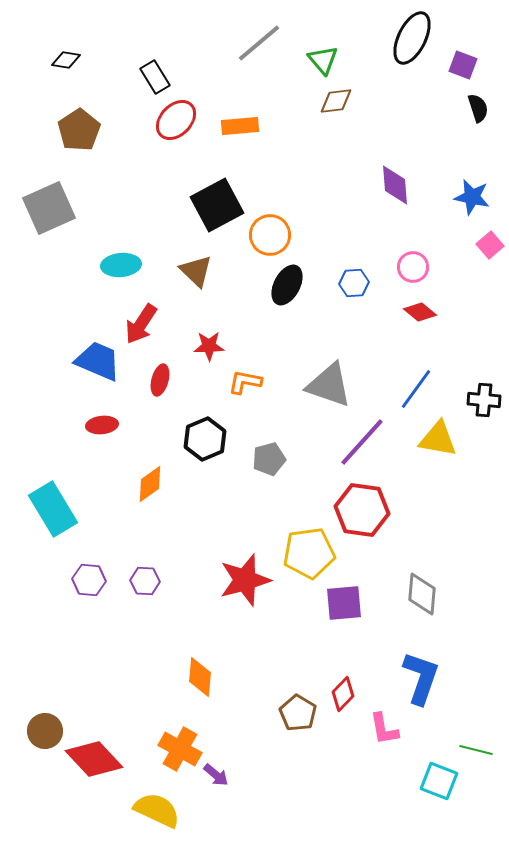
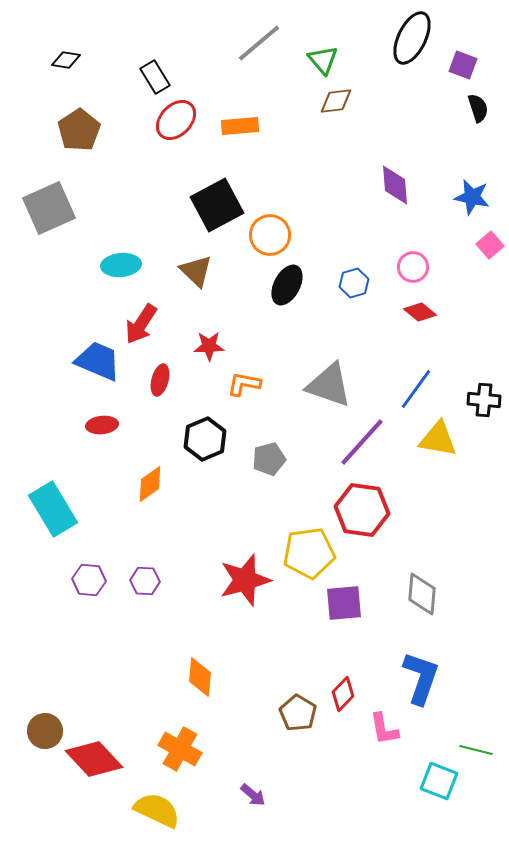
blue hexagon at (354, 283): rotated 12 degrees counterclockwise
orange L-shape at (245, 382): moved 1 px left, 2 px down
purple arrow at (216, 775): moved 37 px right, 20 px down
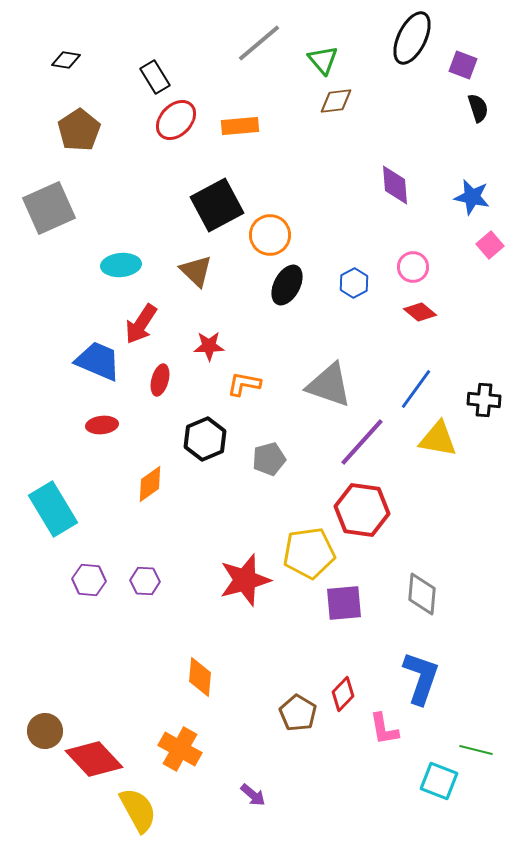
blue hexagon at (354, 283): rotated 12 degrees counterclockwise
yellow semicircle at (157, 810): moved 19 px left; rotated 36 degrees clockwise
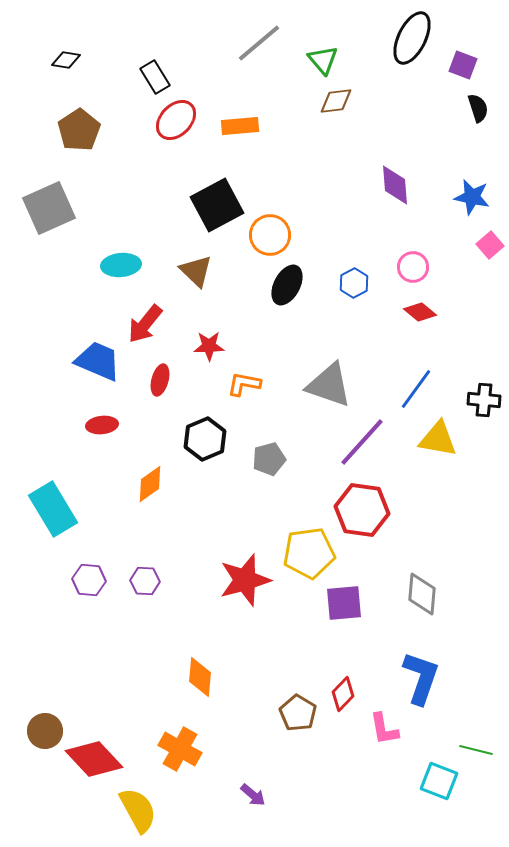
red arrow at (141, 324): moved 4 px right; rotated 6 degrees clockwise
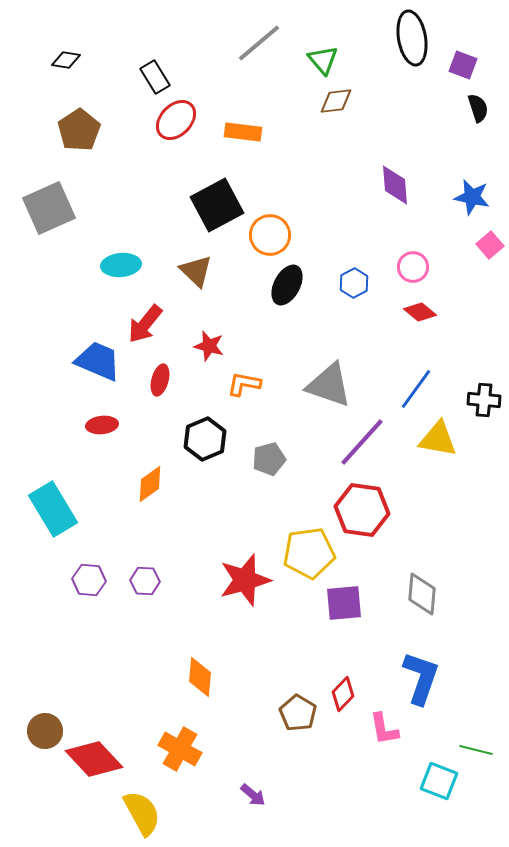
black ellipse at (412, 38): rotated 36 degrees counterclockwise
orange rectangle at (240, 126): moved 3 px right, 6 px down; rotated 12 degrees clockwise
red star at (209, 346): rotated 16 degrees clockwise
yellow semicircle at (138, 810): moved 4 px right, 3 px down
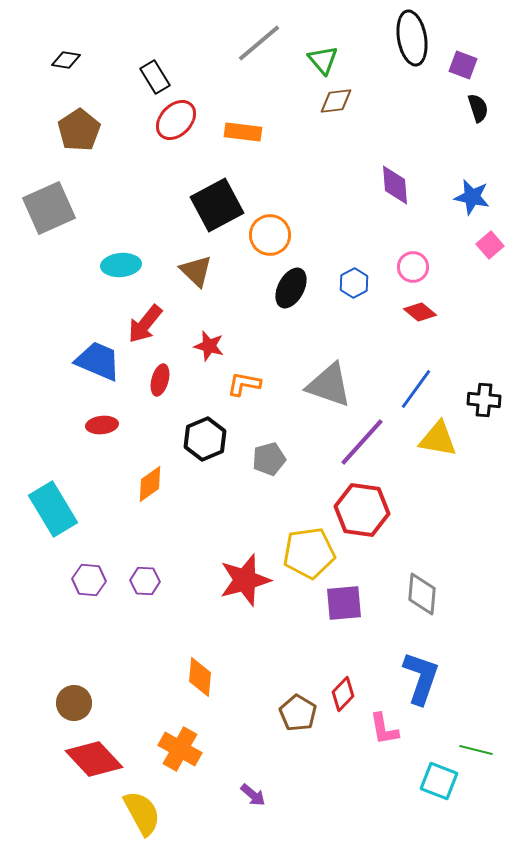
black ellipse at (287, 285): moved 4 px right, 3 px down
brown circle at (45, 731): moved 29 px right, 28 px up
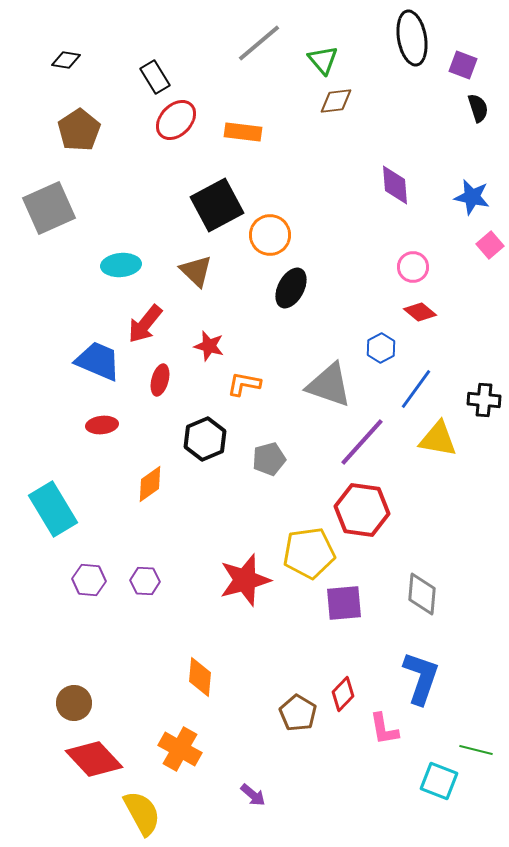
blue hexagon at (354, 283): moved 27 px right, 65 px down
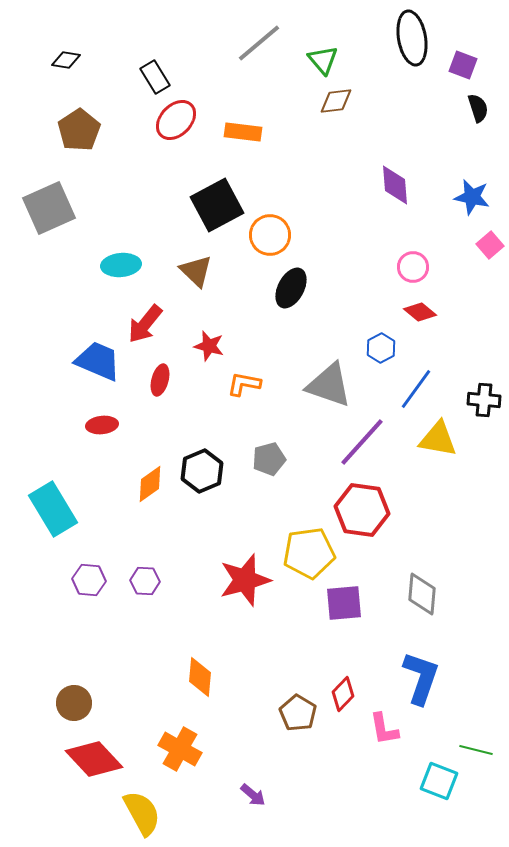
black hexagon at (205, 439): moved 3 px left, 32 px down
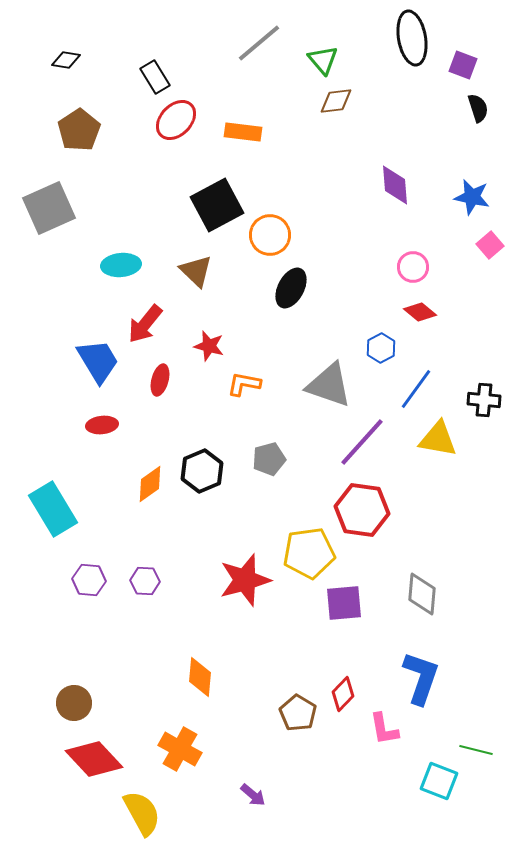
blue trapezoid at (98, 361): rotated 36 degrees clockwise
